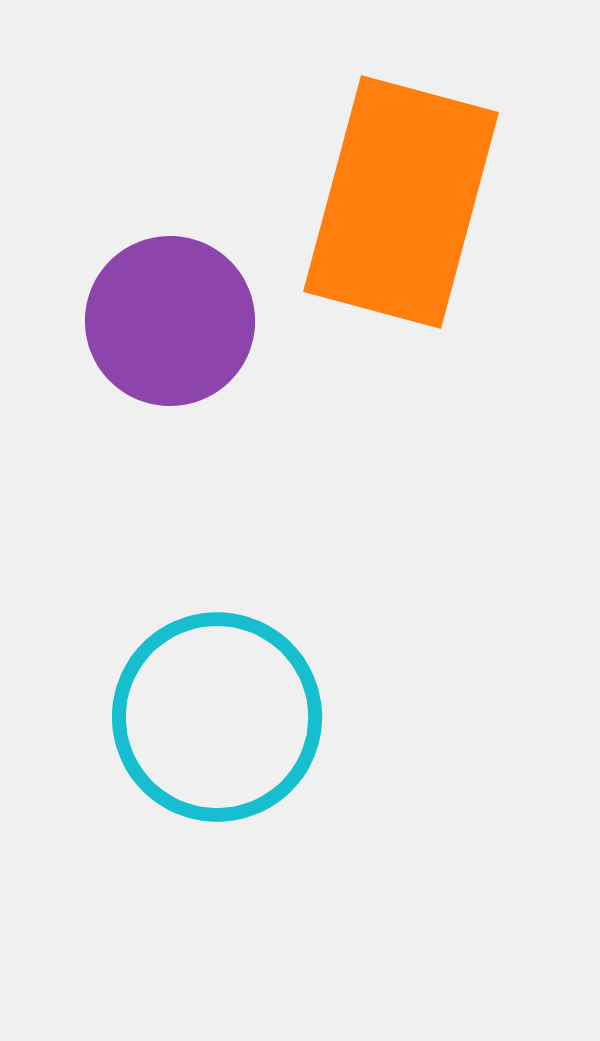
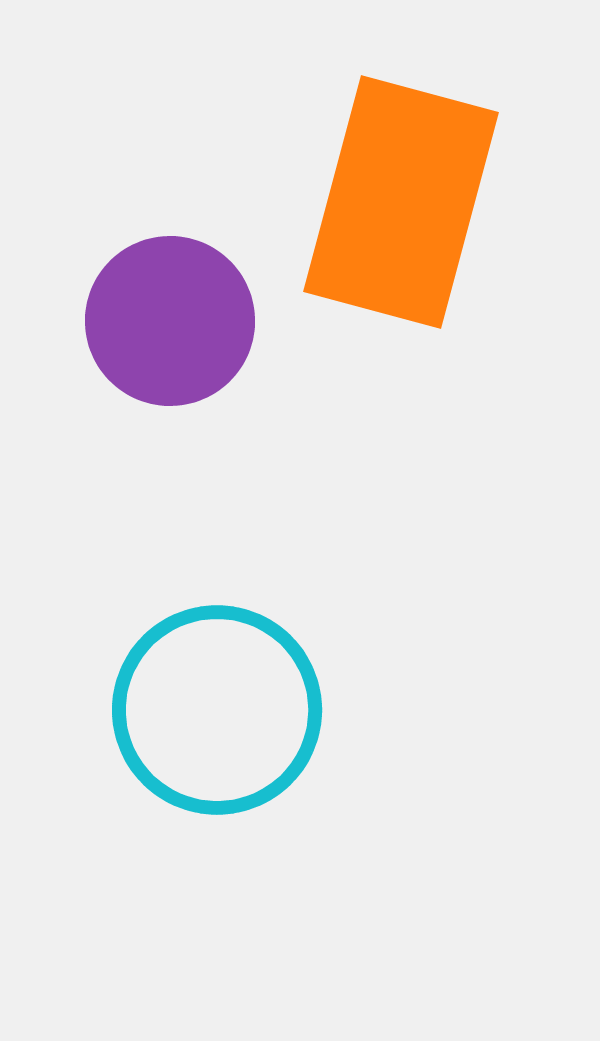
cyan circle: moved 7 px up
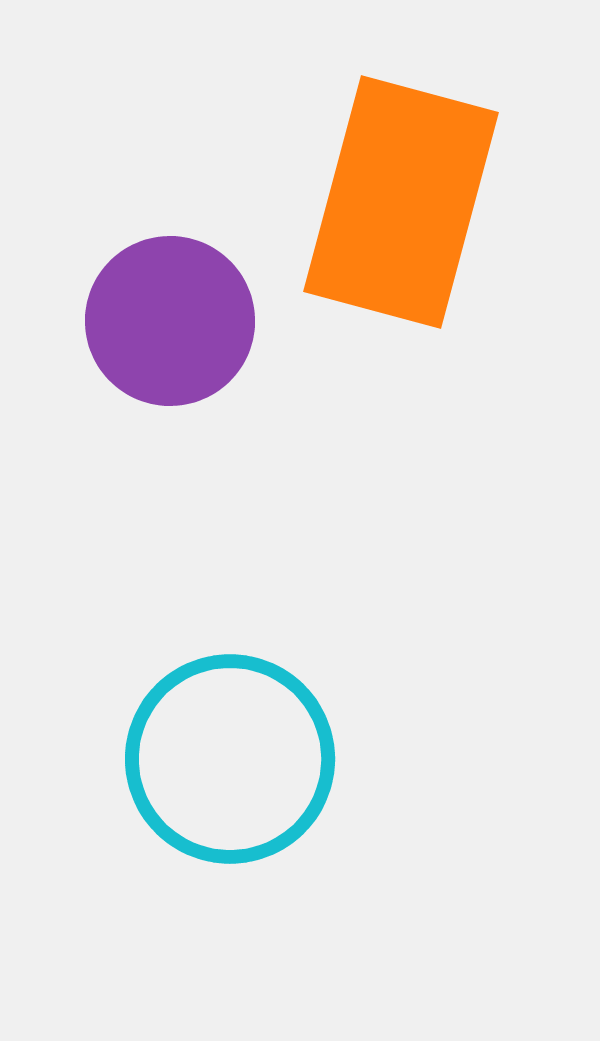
cyan circle: moved 13 px right, 49 px down
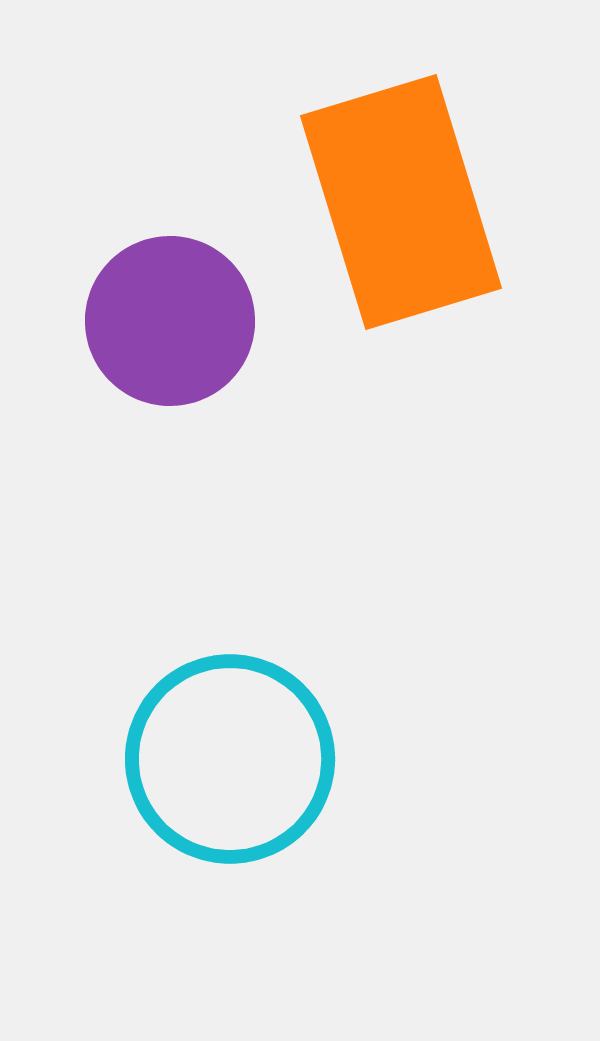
orange rectangle: rotated 32 degrees counterclockwise
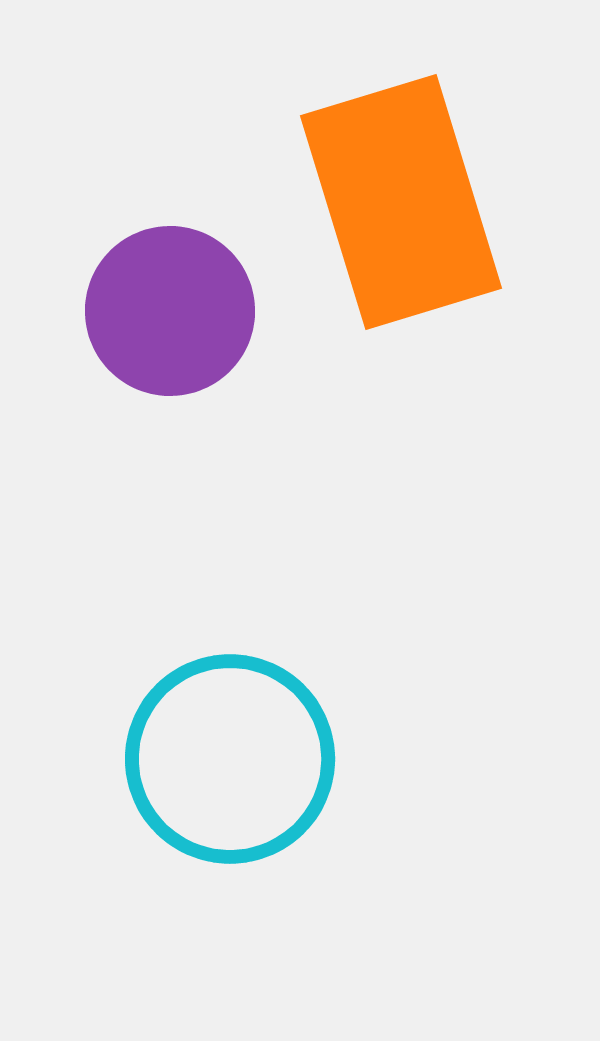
purple circle: moved 10 px up
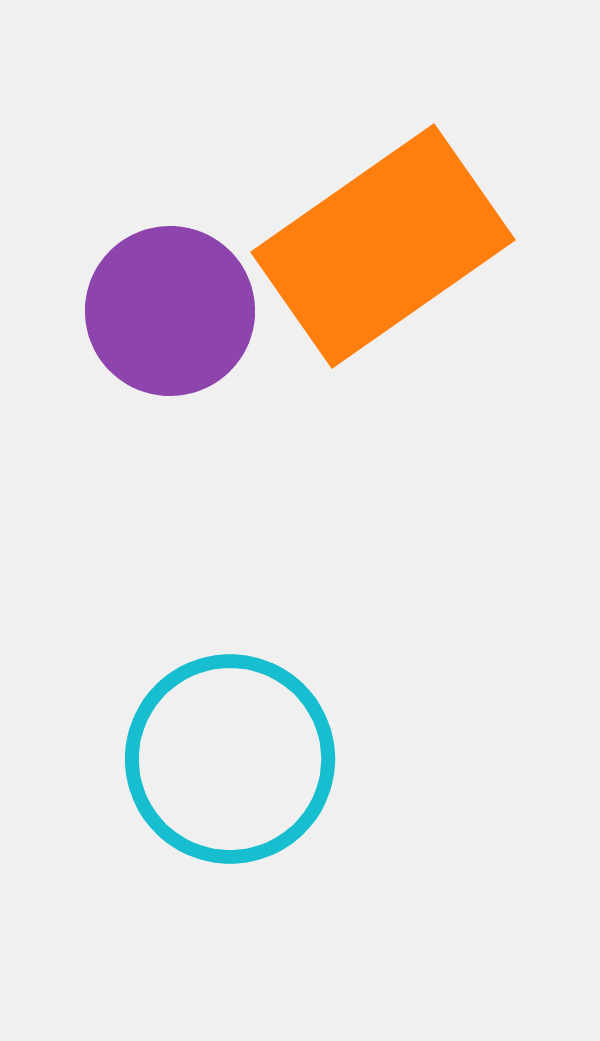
orange rectangle: moved 18 px left, 44 px down; rotated 72 degrees clockwise
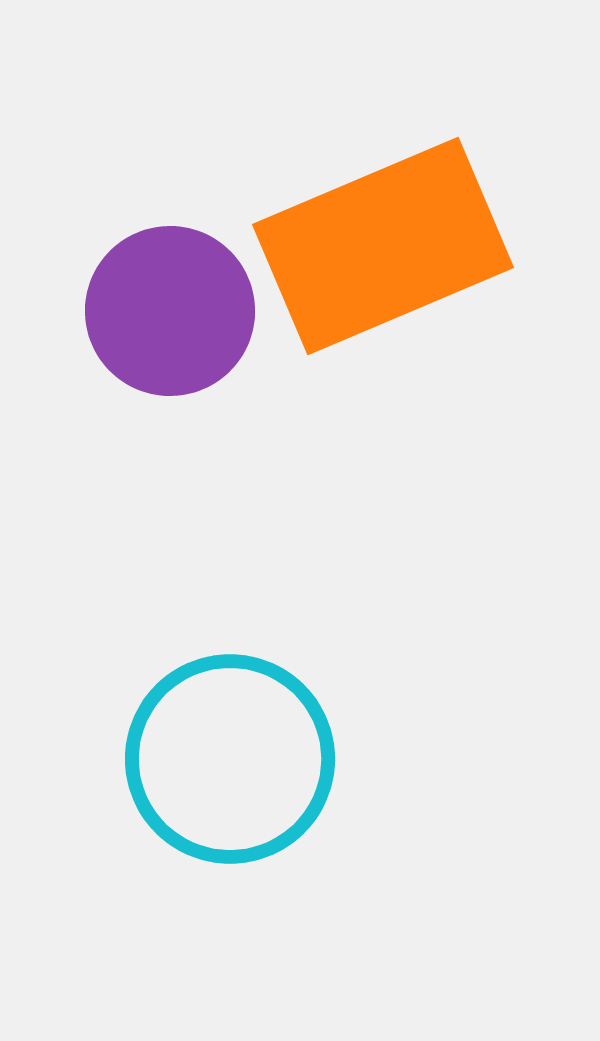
orange rectangle: rotated 12 degrees clockwise
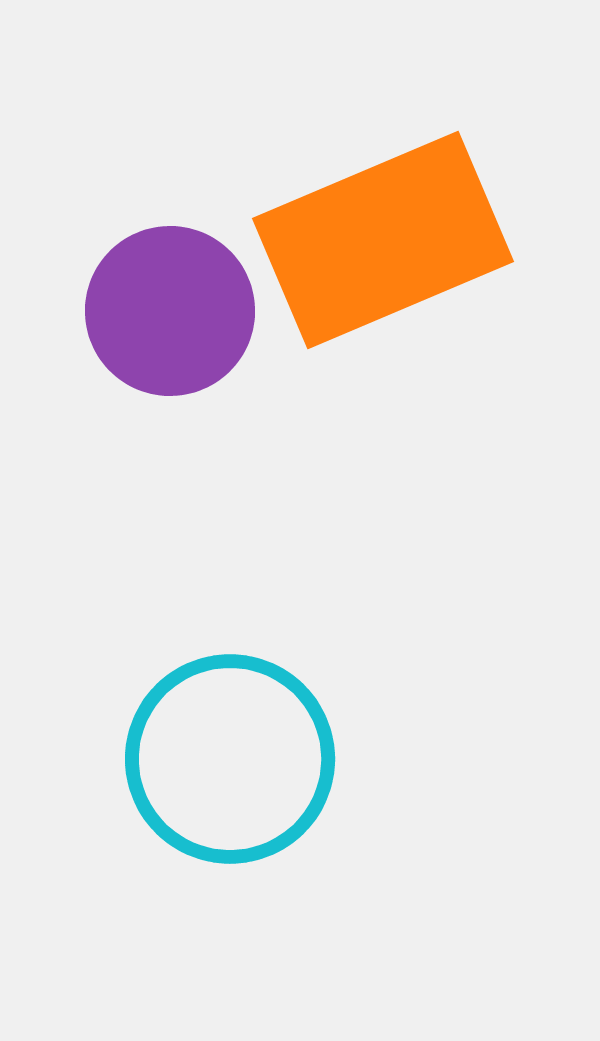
orange rectangle: moved 6 px up
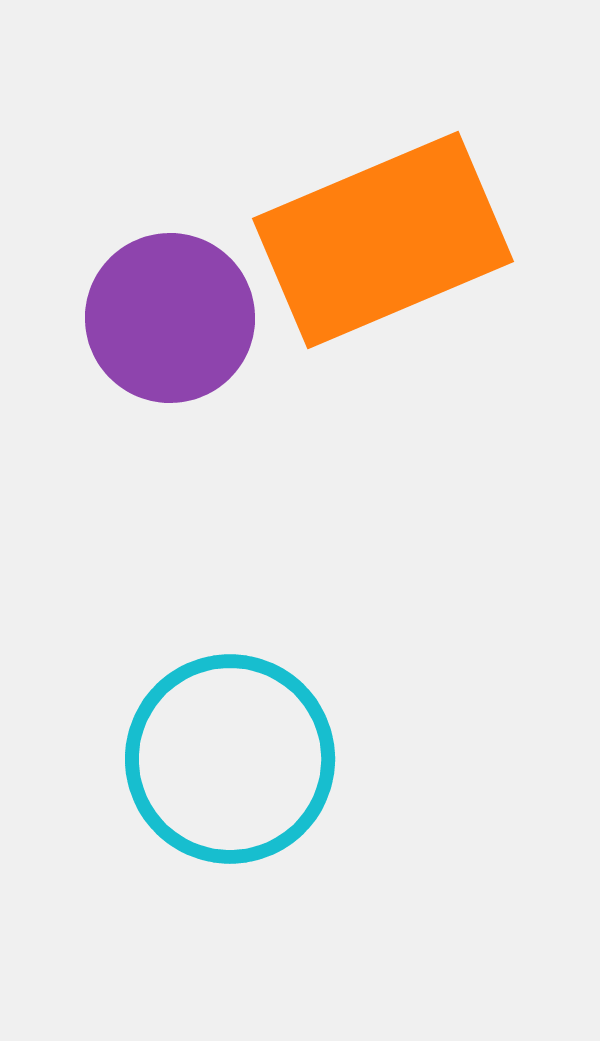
purple circle: moved 7 px down
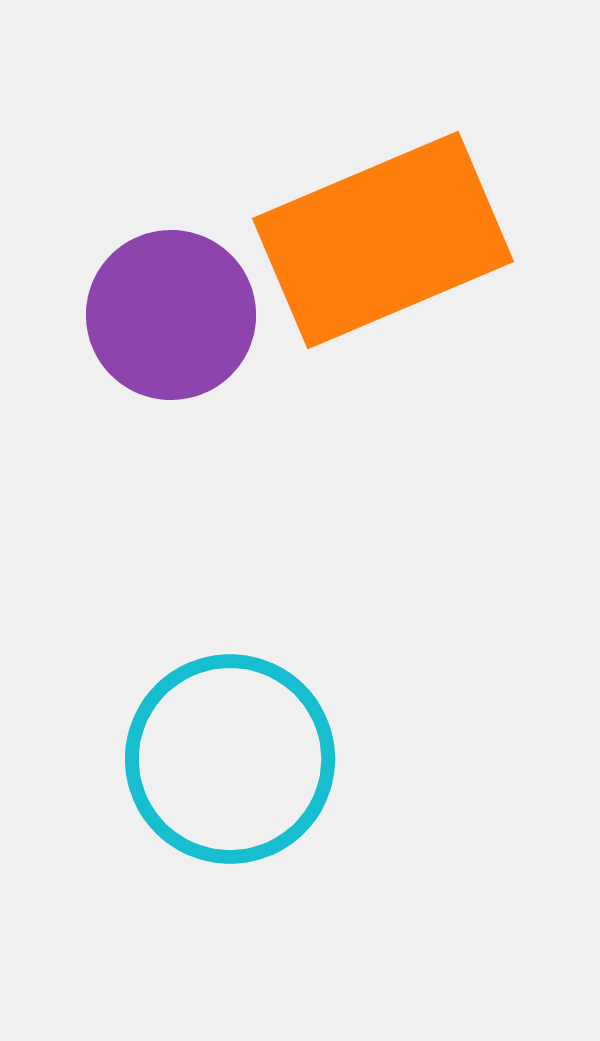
purple circle: moved 1 px right, 3 px up
